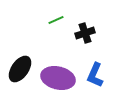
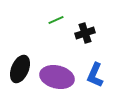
black ellipse: rotated 12 degrees counterclockwise
purple ellipse: moved 1 px left, 1 px up
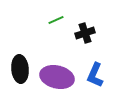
black ellipse: rotated 28 degrees counterclockwise
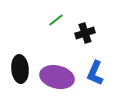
green line: rotated 14 degrees counterclockwise
blue L-shape: moved 2 px up
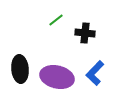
black cross: rotated 24 degrees clockwise
blue L-shape: rotated 20 degrees clockwise
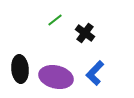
green line: moved 1 px left
black cross: rotated 30 degrees clockwise
purple ellipse: moved 1 px left
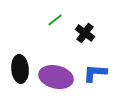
blue L-shape: rotated 50 degrees clockwise
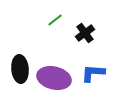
black cross: rotated 18 degrees clockwise
blue L-shape: moved 2 px left
purple ellipse: moved 2 px left, 1 px down
